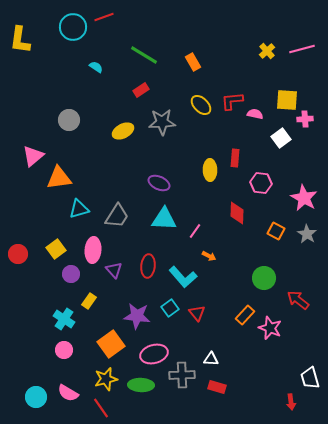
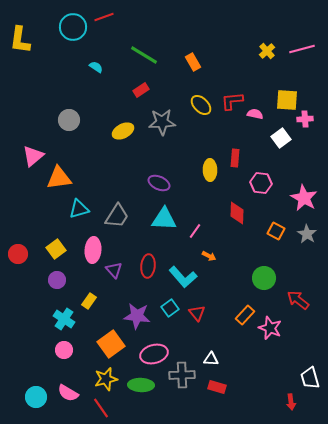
purple circle at (71, 274): moved 14 px left, 6 px down
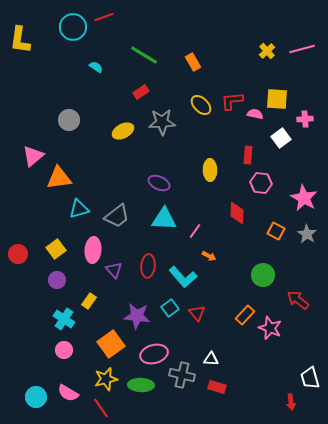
red rectangle at (141, 90): moved 2 px down
yellow square at (287, 100): moved 10 px left, 1 px up
red rectangle at (235, 158): moved 13 px right, 3 px up
gray trapezoid at (117, 216): rotated 20 degrees clockwise
green circle at (264, 278): moved 1 px left, 3 px up
gray cross at (182, 375): rotated 15 degrees clockwise
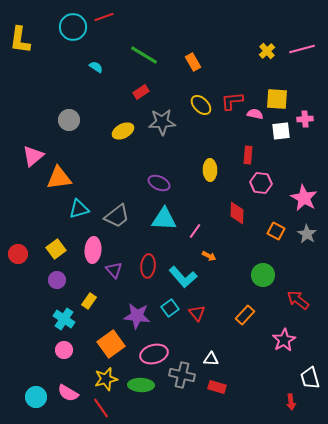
white square at (281, 138): moved 7 px up; rotated 30 degrees clockwise
pink star at (270, 328): moved 14 px right, 12 px down; rotated 20 degrees clockwise
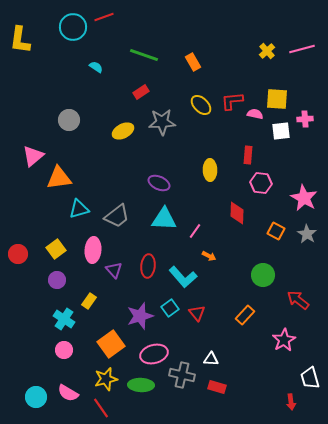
green line at (144, 55): rotated 12 degrees counterclockwise
purple star at (137, 316): moved 3 px right; rotated 24 degrees counterclockwise
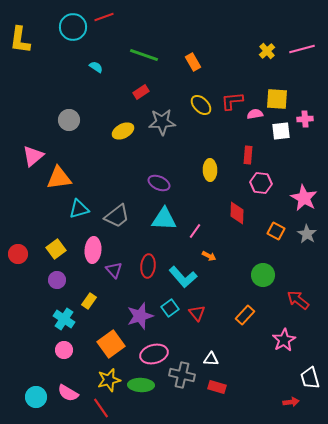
pink semicircle at (255, 114): rotated 21 degrees counterclockwise
yellow star at (106, 379): moved 3 px right, 1 px down
red arrow at (291, 402): rotated 91 degrees counterclockwise
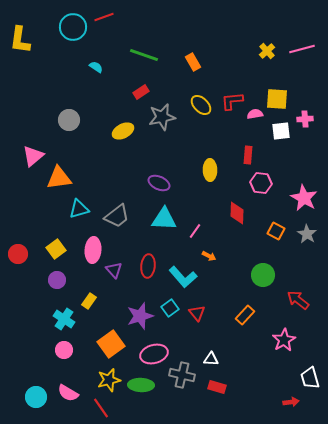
gray star at (162, 122): moved 5 px up; rotated 8 degrees counterclockwise
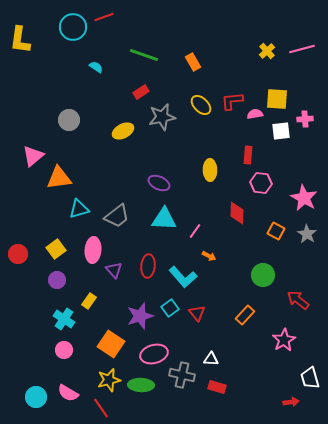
orange square at (111, 344): rotated 20 degrees counterclockwise
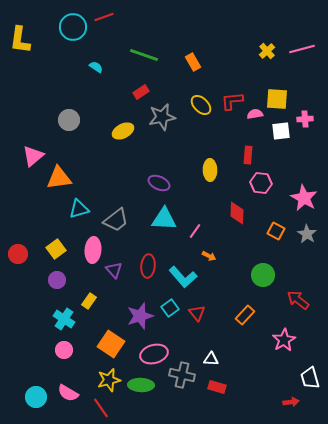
gray trapezoid at (117, 216): moved 1 px left, 4 px down
